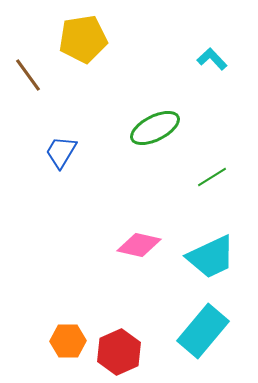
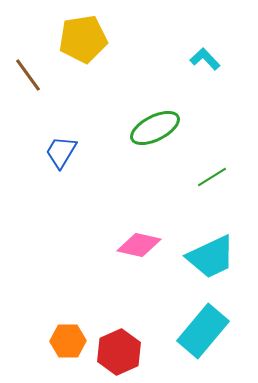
cyan L-shape: moved 7 px left
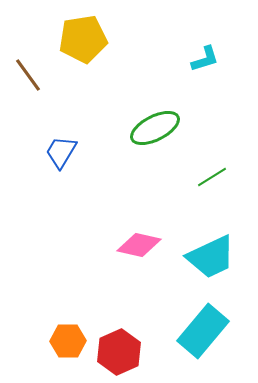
cyan L-shape: rotated 116 degrees clockwise
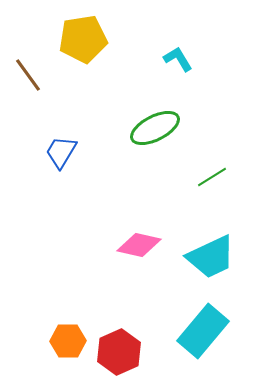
cyan L-shape: moved 27 px left; rotated 104 degrees counterclockwise
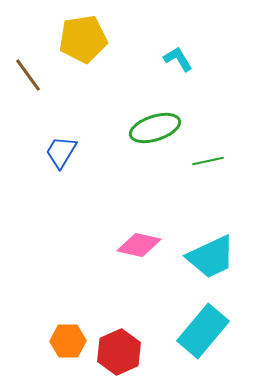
green ellipse: rotated 9 degrees clockwise
green line: moved 4 px left, 16 px up; rotated 20 degrees clockwise
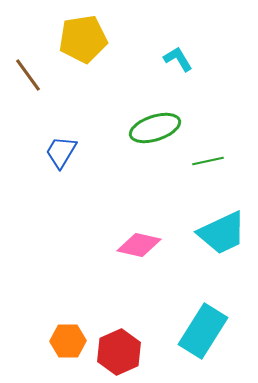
cyan trapezoid: moved 11 px right, 24 px up
cyan rectangle: rotated 8 degrees counterclockwise
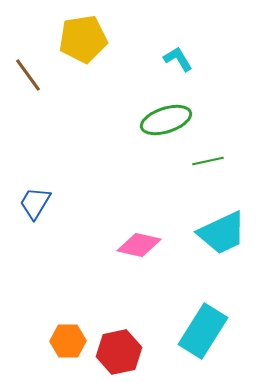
green ellipse: moved 11 px right, 8 px up
blue trapezoid: moved 26 px left, 51 px down
red hexagon: rotated 12 degrees clockwise
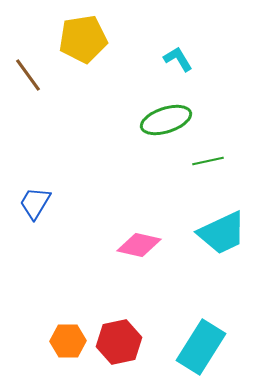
cyan rectangle: moved 2 px left, 16 px down
red hexagon: moved 10 px up
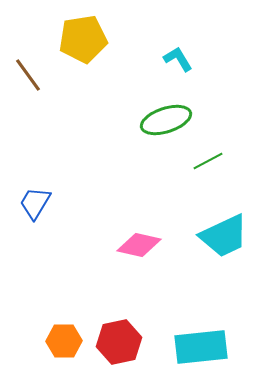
green line: rotated 16 degrees counterclockwise
cyan trapezoid: moved 2 px right, 3 px down
orange hexagon: moved 4 px left
cyan rectangle: rotated 52 degrees clockwise
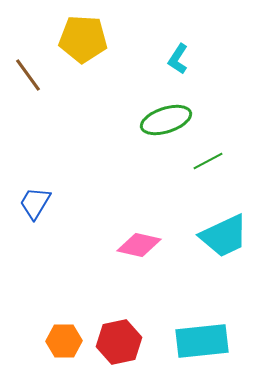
yellow pentagon: rotated 12 degrees clockwise
cyan L-shape: rotated 116 degrees counterclockwise
cyan rectangle: moved 1 px right, 6 px up
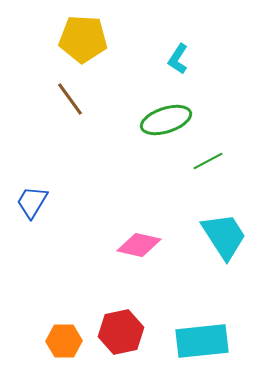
brown line: moved 42 px right, 24 px down
blue trapezoid: moved 3 px left, 1 px up
cyan trapezoid: rotated 98 degrees counterclockwise
red hexagon: moved 2 px right, 10 px up
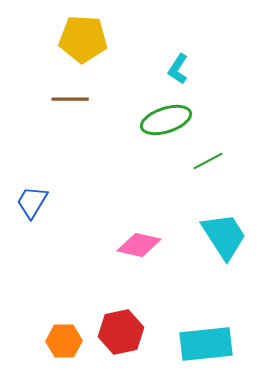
cyan L-shape: moved 10 px down
brown line: rotated 54 degrees counterclockwise
cyan rectangle: moved 4 px right, 3 px down
